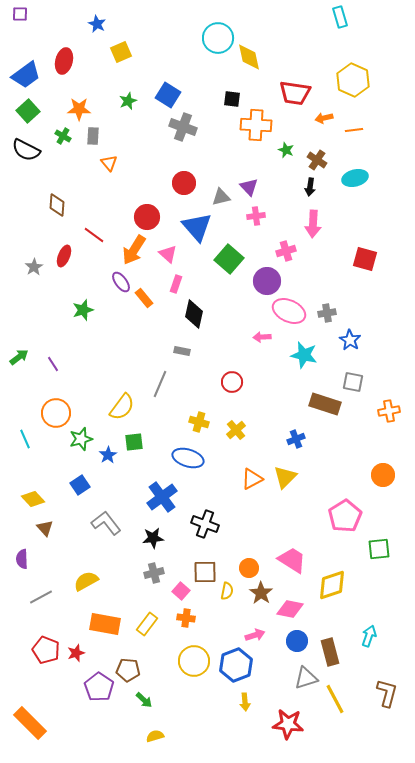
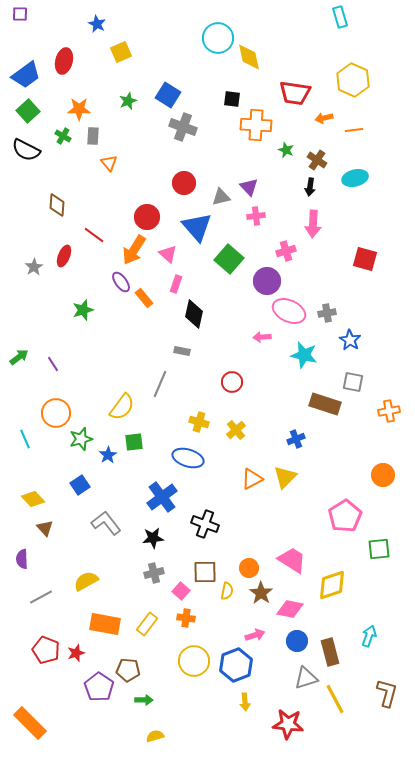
green arrow at (144, 700): rotated 42 degrees counterclockwise
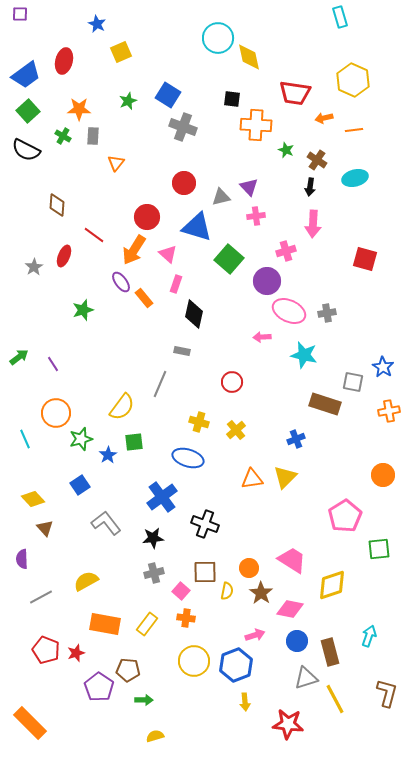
orange triangle at (109, 163): moved 7 px right; rotated 18 degrees clockwise
blue triangle at (197, 227): rotated 32 degrees counterclockwise
blue star at (350, 340): moved 33 px right, 27 px down
orange triangle at (252, 479): rotated 20 degrees clockwise
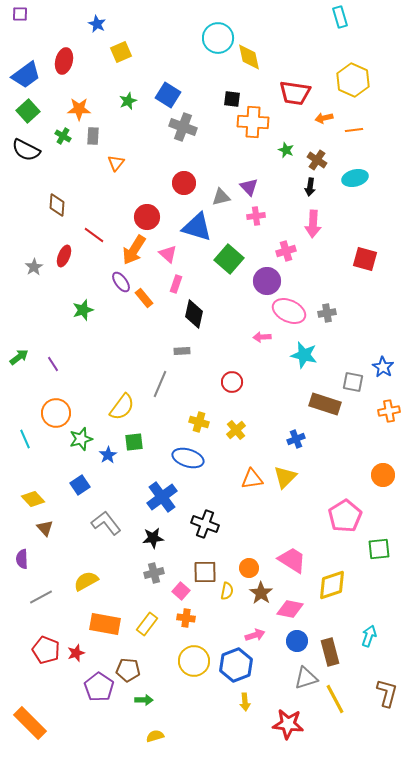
orange cross at (256, 125): moved 3 px left, 3 px up
gray rectangle at (182, 351): rotated 14 degrees counterclockwise
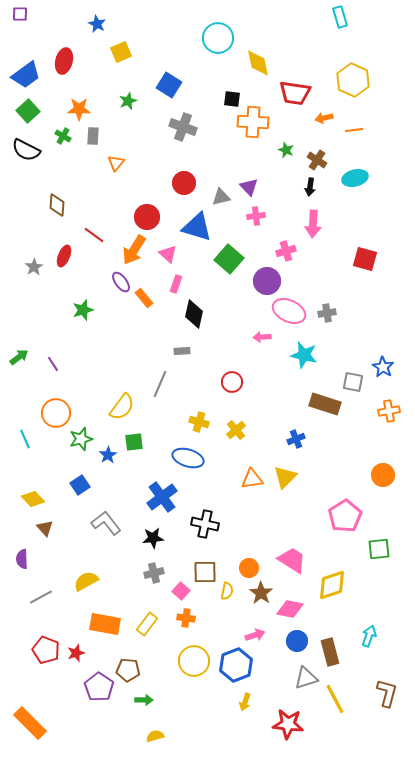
yellow diamond at (249, 57): moved 9 px right, 6 px down
blue square at (168, 95): moved 1 px right, 10 px up
black cross at (205, 524): rotated 8 degrees counterclockwise
yellow arrow at (245, 702): rotated 24 degrees clockwise
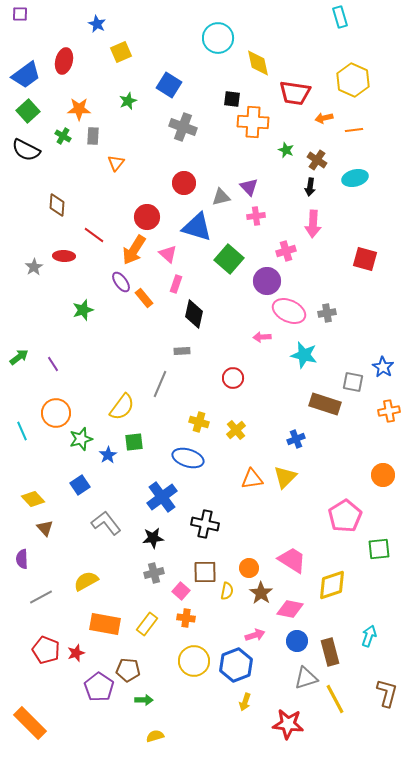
red ellipse at (64, 256): rotated 70 degrees clockwise
red circle at (232, 382): moved 1 px right, 4 px up
cyan line at (25, 439): moved 3 px left, 8 px up
